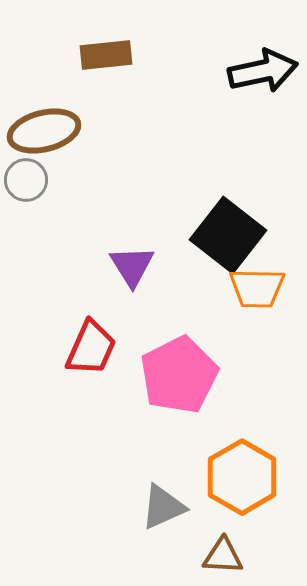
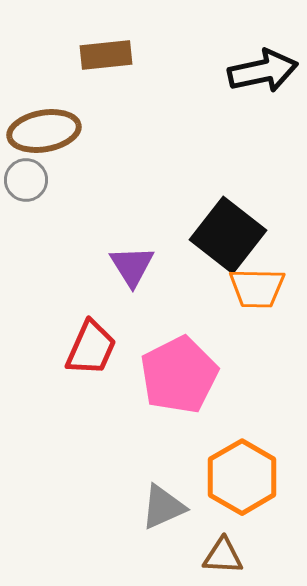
brown ellipse: rotated 4 degrees clockwise
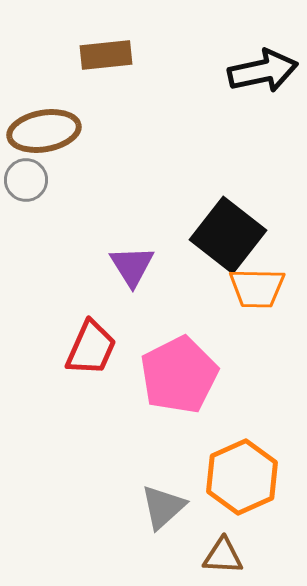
orange hexagon: rotated 6 degrees clockwise
gray triangle: rotated 18 degrees counterclockwise
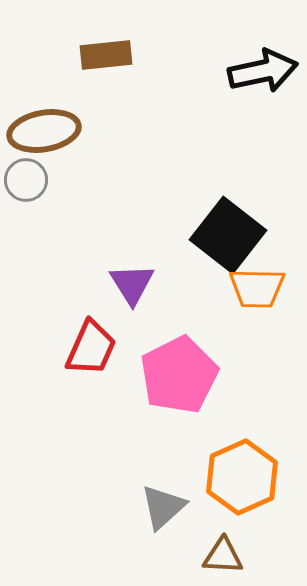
purple triangle: moved 18 px down
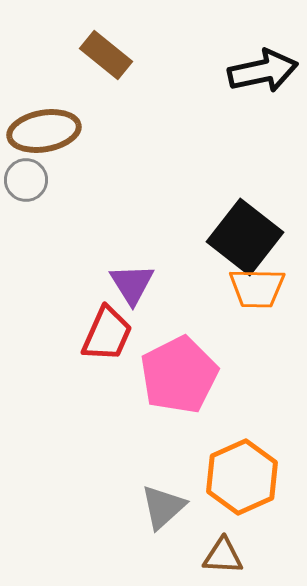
brown rectangle: rotated 45 degrees clockwise
black square: moved 17 px right, 2 px down
red trapezoid: moved 16 px right, 14 px up
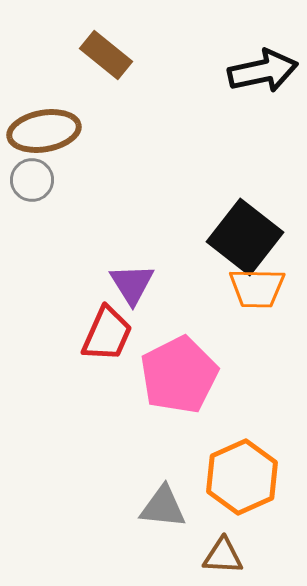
gray circle: moved 6 px right
gray triangle: rotated 48 degrees clockwise
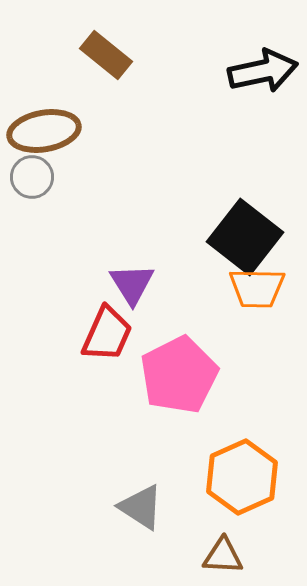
gray circle: moved 3 px up
gray triangle: moved 22 px left; rotated 27 degrees clockwise
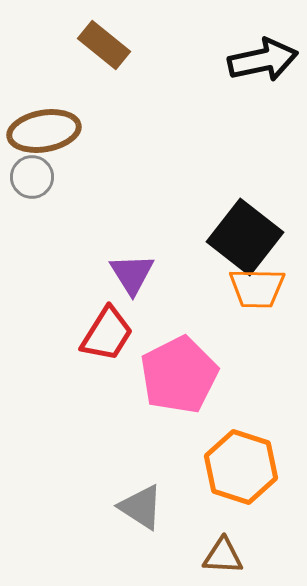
brown rectangle: moved 2 px left, 10 px up
black arrow: moved 11 px up
purple triangle: moved 10 px up
red trapezoid: rotated 8 degrees clockwise
orange hexagon: moved 1 px left, 10 px up; rotated 18 degrees counterclockwise
